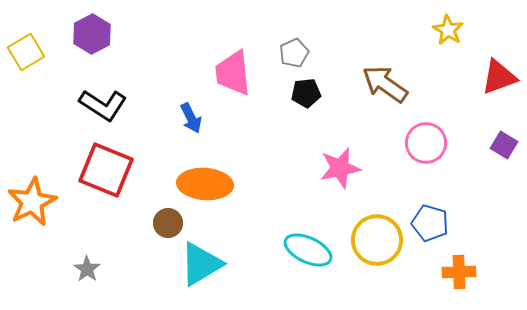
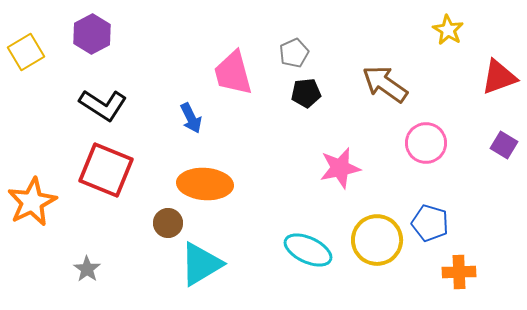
pink trapezoid: rotated 9 degrees counterclockwise
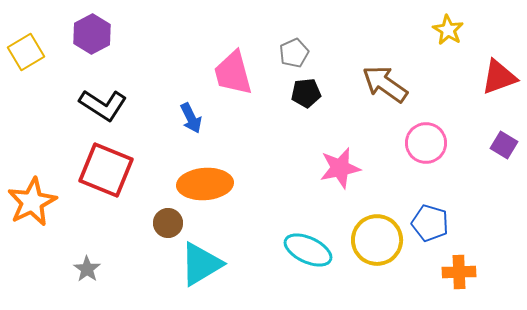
orange ellipse: rotated 8 degrees counterclockwise
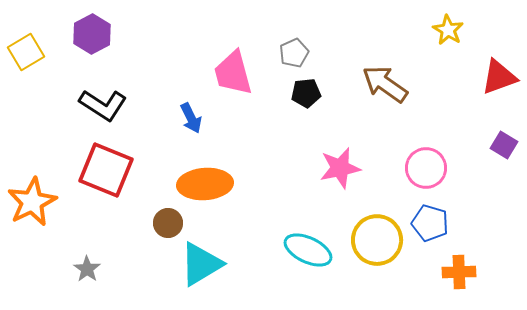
pink circle: moved 25 px down
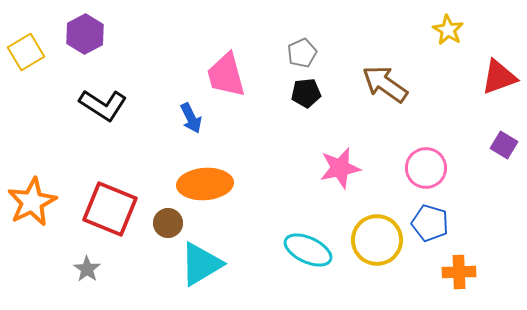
purple hexagon: moved 7 px left
gray pentagon: moved 8 px right
pink trapezoid: moved 7 px left, 2 px down
red square: moved 4 px right, 39 px down
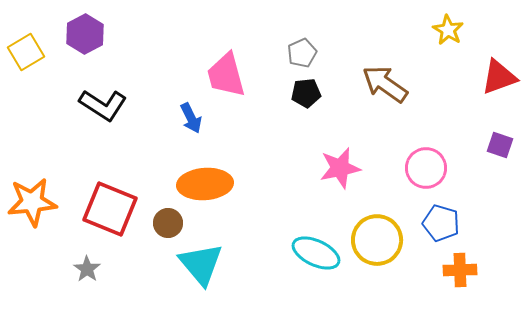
purple square: moved 4 px left; rotated 12 degrees counterclockwise
orange star: rotated 21 degrees clockwise
blue pentagon: moved 11 px right
cyan ellipse: moved 8 px right, 3 px down
cyan triangle: rotated 39 degrees counterclockwise
orange cross: moved 1 px right, 2 px up
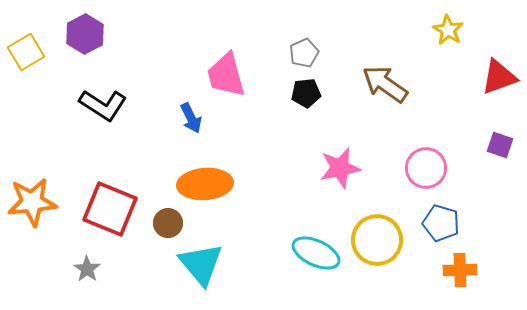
gray pentagon: moved 2 px right
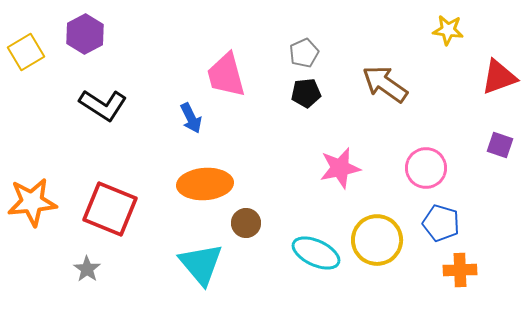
yellow star: rotated 24 degrees counterclockwise
brown circle: moved 78 px right
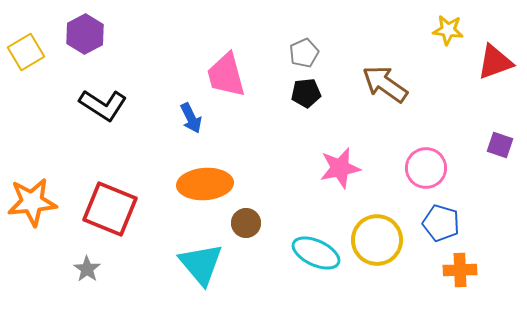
red triangle: moved 4 px left, 15 px up
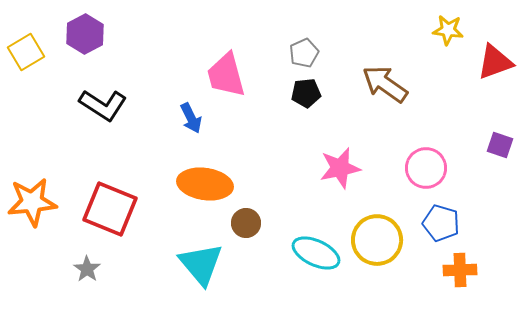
orange ellipse: rotated 12 degrees clockwise
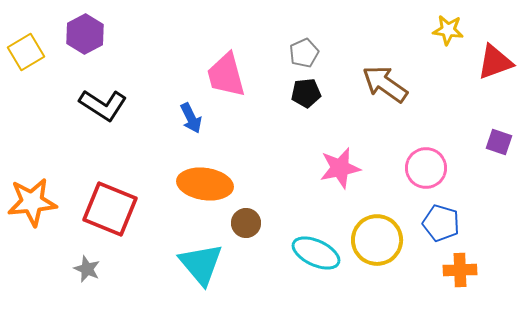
purple square: moved 1 px left, 3 px up
gray star: rotated 12 degrees counterclockwise
